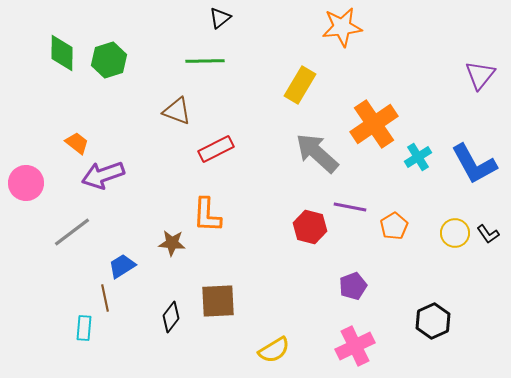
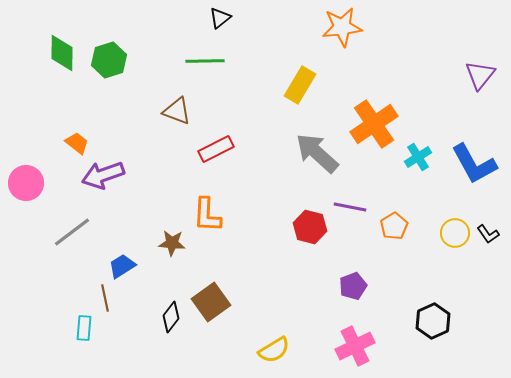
brown square: moved 7 px left, 1 px down; rotated 33 degrees counterclockwise
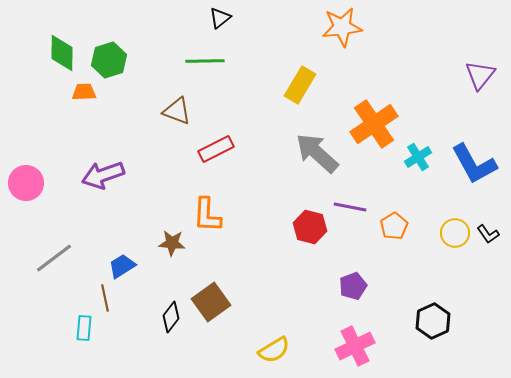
orange trapezoid: moved 7 px right, 51 px up; rotated 40 degrees counterclockwise
gray line: moved 18 px left, 26 px down
